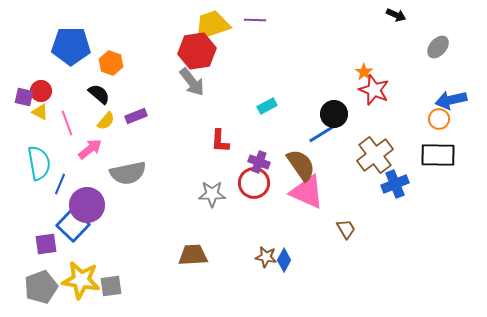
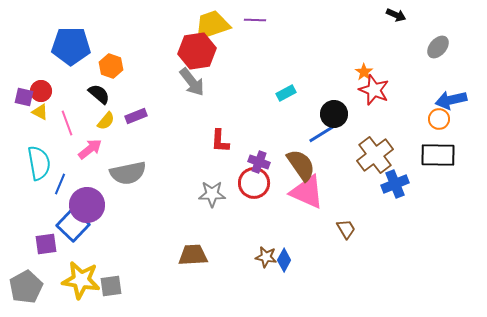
orange hexagon at (111, 63): moved 3 px down
cyan rectangle at (267, 106): moved 19 px right, 13 px up
gray pentagon at (41, 287): moved 15 px left; rotated 8 degrees counterclockwise
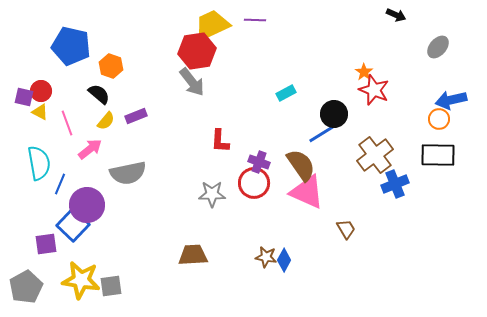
yellow trapezoid at (212, 25): rotated 6 degrees counterclockwise
blue pentagon at (71, 46): rotated 12 degrees clockwise
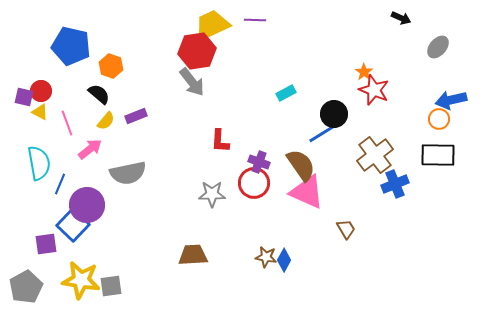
black arrow at (396, 15): moved 5 px right, 3 px down
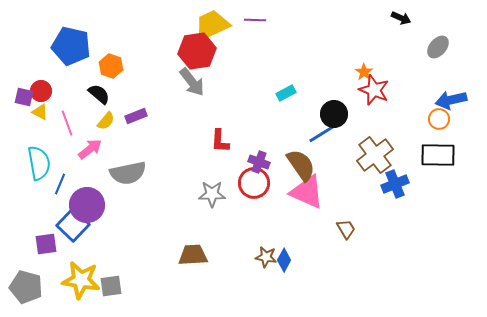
gray pentagon at (26, 287): rotated 28 degrees counterclockwise
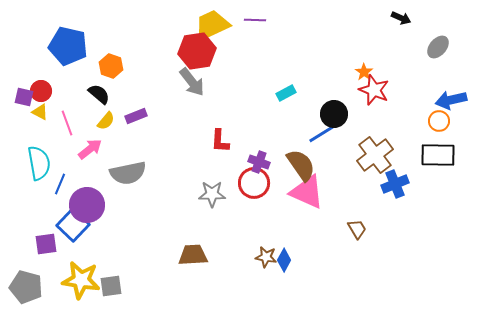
blue pentagon at (71, 46): moved 3 px left
orange circle at (439, 119): moved 2 px down
brown trapezoid at (346, 229): moved 11 px right
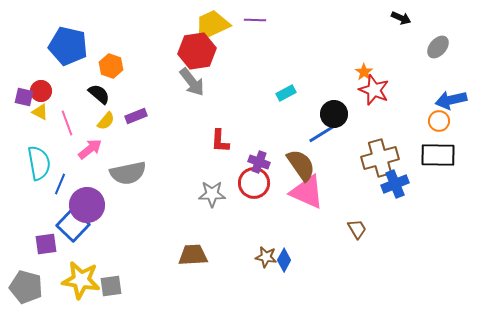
brown cross at (375, 155): moved 5 px right, 3 px down; rotated 21 degrees clockwise
